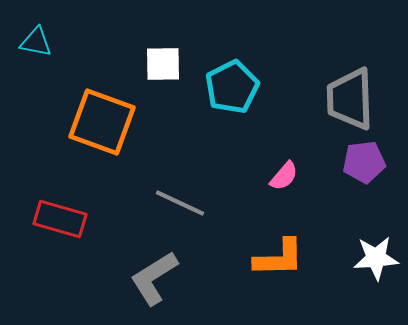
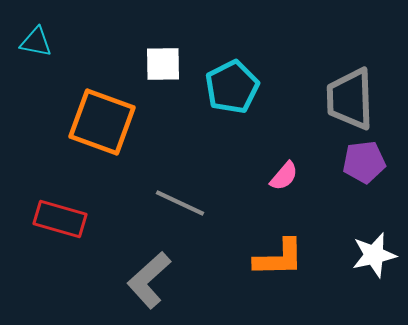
white star: moved 2 px left, 3 px up; rotated 9 degrees counterclockwise
gray L-shape: moved 5 px left, 2 px down; rotated 10 degrees counterclockwise
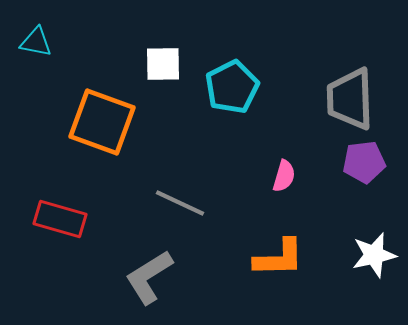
pink semicircle: rotated 24 degrees counterclockwise
gray L-shape: moved 3 px up; rotated 10 degrees clockwise
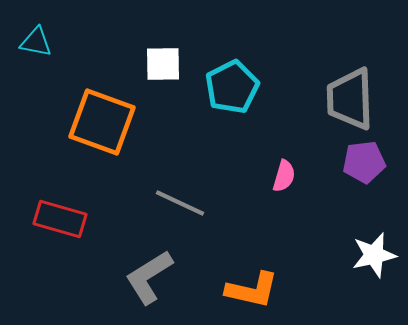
orange L-shape: moved 27 px left, 32 px down; rotated 14 degrees clockwise
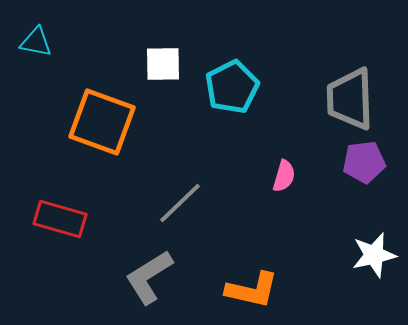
gray line: rotated 69 degrees counterclockwise
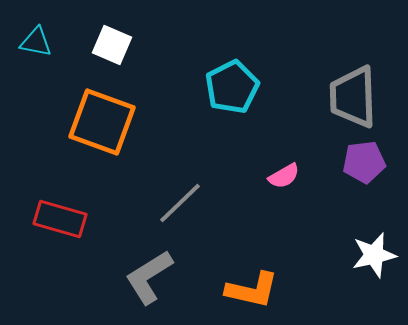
white square: moved 51 px left, 19 px up; rotated 24 degrees clockwise
gray trapezoid: moved 3 px right, 2 px up
pink semicircle: rotated 44 degrees clockwise
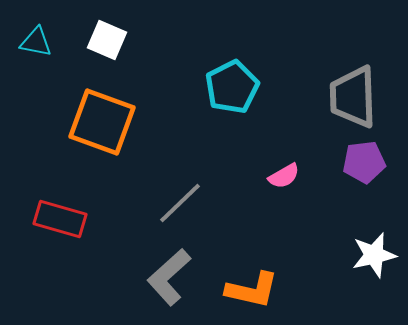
white square: moved 5 px left, 5 px up
gray L-shape: moved 20 px right; rotated 10 degrees counterclockwise
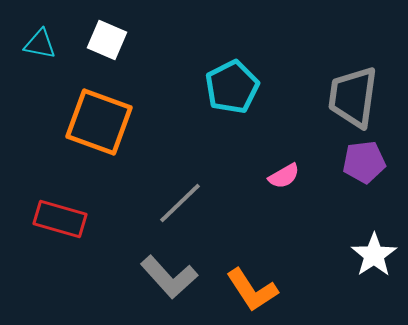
cyan triangle: moved 4 px right, 2 px down
gray trapezoid: rotated 10 degrees clockwise
orange square: moved 3 px left
white star: rotated 21 degrees counterclockwise
gray L-shape: rotated 90 degrees counterclockwise
orange L-shape: rotated 44 degrees clockwise
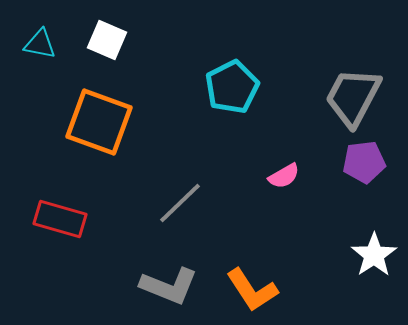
gray trapezoid: rotated 20 degrees clockwise
gray L-shape: moved 9 px down; rotated 26 degrees counterclockwise
